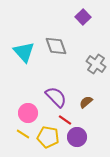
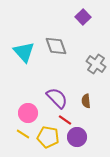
purple semicircle: moved 1 px right, 1 px down
brown semicircle: moved 1 px up; rotated 56 degrees counterclockwise
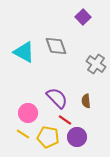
cyan triangle: rotated 20 degrees counterclockwise
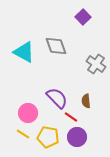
red line: moved 6 px right, 3 px up
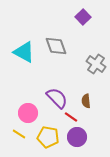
yellow line: moved 4 px left
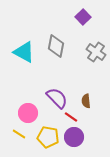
gray diamond: rotated 30 degrees clockwise
gray cross: moved 12 px up
purple circle: moved 3 px left
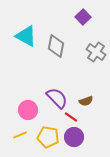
cyan triangle: moved 2 px right, 16 px up
brown semicircle: rotated 104 degrees counterclockwise
pink circle: moved 3 px up
yellow line: moved 1 px right, 1 px down; rotated 56 degrees counterclockwise
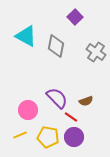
purple square: moved 8 px left
